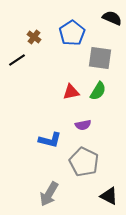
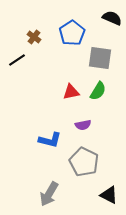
black triangle: moved 1 px up
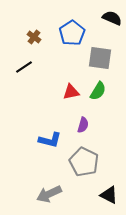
black line: moved 7 px right, 7 px down
purple semicircle: rotated 63 degrees counterclockwise
gray arrow: rotated 35 degrees clockwise
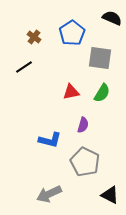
green semicircle: moved 4 px right, 2 px down
gray pentagon: moved 1 px right
black triangle: moved 1 px right
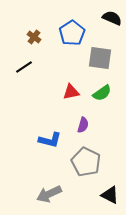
green semicircle: rotated 24 degrees clockwise
gray pentagon: moved 1 px right
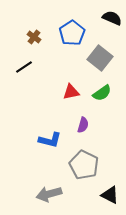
gray square: rotated 30 degrees clockwise
gray pentagon: moved 2 px left, 3 px down
gray arrow: rotated 10 degrees clockwise
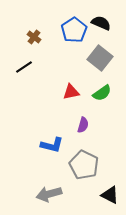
black semicircle: moved 11 px left, 5 px down
blue pentagon: moved 2 px right, 3 px up
blue L-shape: moved 2 px right, 5 px down
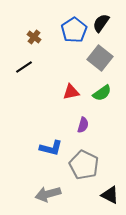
black semicircle: rotated 78 degrees counterclockwise
blue L-shape: moved 1 px left, 3 px down
gray arrow: moved 1 px left
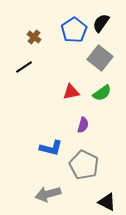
black triangle: moved 3 px left, 7 px down
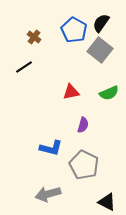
blue pentagon: rotated 10 degrees counterclockwise
gray square: moved 8 px up
green semicircle: moved 7 px right; rotated 12 degrees clockwise
